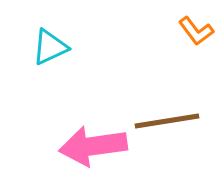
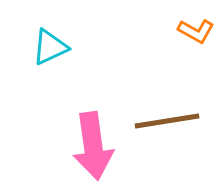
orange L-shape: rotated 24 degrees counterclockwise
pink arrow: rotated 90 degrees counterclockwise
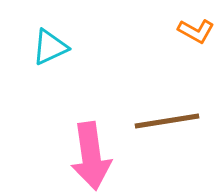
pink arrow: moved 2 px left, 10 px down
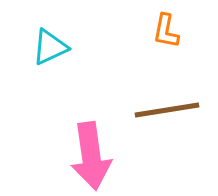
orange L-shape: moved 30 px left; rotated 72 degrees clockwise
brown line: moved 11 px up
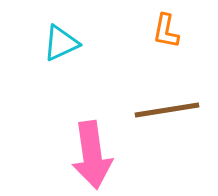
cyan triangle: moved 11 px right, 4 px up
pink arrow: moved 1 px right, 1 px up
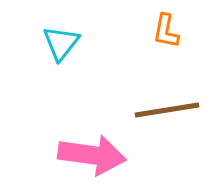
cyan triangle: rotated 27 degrees counterclockwise
pink arrow: rotated 74 degrees counterclockwise
